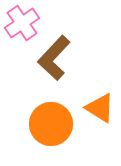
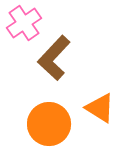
pink cross: moved 2 px right
orange circle: moved 2 px left
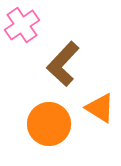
pink cross: moved 2 px left, 2 px down
brown L-shape: moved 9 px right, 6 px down
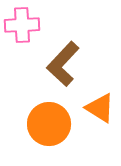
pink cross: rotated 32 degrees clockwise
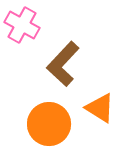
pink cross: rotated 32 degrees clockwise
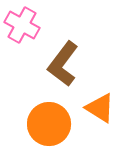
brown L-shape: rotated 6 degrees counterclockwise
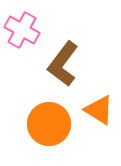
pink cross: moved 5 px down
orange triangle: moved 1 px left, 2 px down
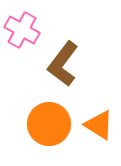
orange triangle: moved 15 px down
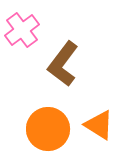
pink cross: rotated 24 degrees clockwise
orange circle: moved 1 px left, 5 px down
